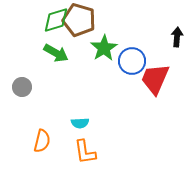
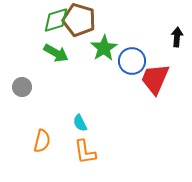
cyan semicircle: rotated 66 degrees clockwise
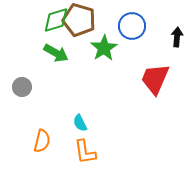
blue circle: moved 35 px up
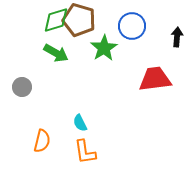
red trapezoid: rotated 60 degrees clockwise
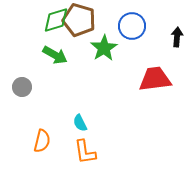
green arrow: moved 1 px left, 2 px down
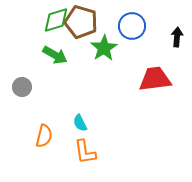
brown pentagon: moved 2 px right, 2 px down
orange semicircle: moved 2 px right, 5 px up
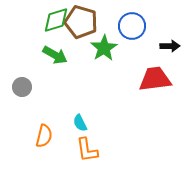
black arrow: moved 7 px left, 9 px down; rotated 84 degrees clockwise
orange L-shape: moved 2 px right, 2 px up
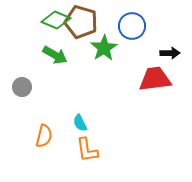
green diamond: rotated 40 degrees clockwise
black arrow: moved 7 px down
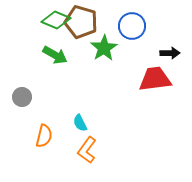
gray circle: moved 10 px down
orange L-shape: rotated 44 degrees clockwise
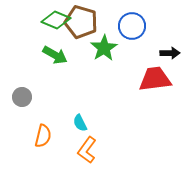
orange semicircle: moved 1 px left
